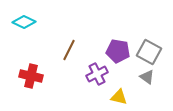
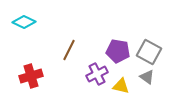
red cross: rotated 30 degrees counterclockwise
yellow triangle: moved 2 px right, 11 px up
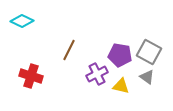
cyan diamond: moved 2 px left, 1 px up
purple pentagon: moved 2 px right, 4 px down
red cross: rotated 35 degrees clockwise
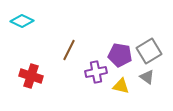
gray square: moved 1 px up; rotated 30 degrees clockwise
purple cross: moved 1 px left, 2 px up; rotated 15 degrees clockwise
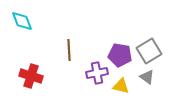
cyan diamond: rotated 45 degrees clockwise
brown line: rotated 30 degrees counterclockwise
purple cross: moved 1 px right, 1 px down
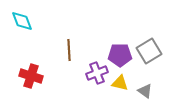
purple pentagon: rotated 10 degrees counterclockwise
purple cross: rotated 10 degrees counterclockwise
gray triangle: moved 2 px left, 14 px down
yellow triangle: moved 1 px left, 3 px up
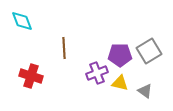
brown line: moved 5 px left, 2 px up
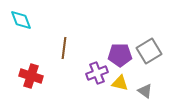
cyan diamond: moved 1 px left, 1 px up
brown line: rotated 10 degrees clockwise
